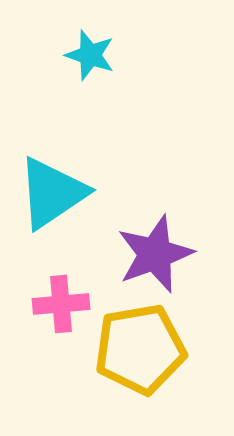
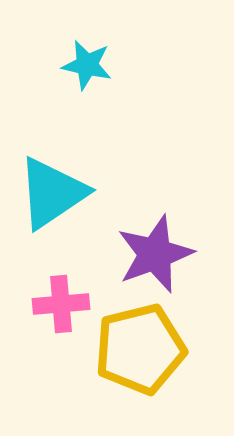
cyan star: moved 3 px left, 10 px down; rotated 6 degrees counterclockwise
yellow pentagon: rotated 4 degrees counterclockwise
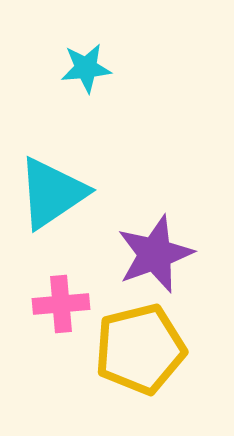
cyan star: moved 1 px left, 3 px down; rotated 18 degrees counterclockwise
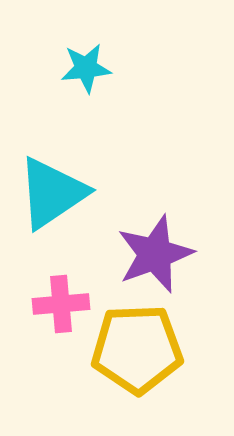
yellow pentagon: moved 3 px left; rotated 12 degrees clockwise
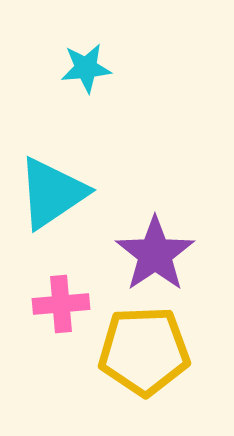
purple star: rotated 14 degrees counterclockwise
yellow pentagon: moved 7 px right, 2 px down
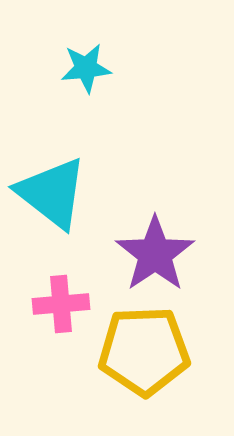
cyan triangle: rotated 48 degrees counterclockwise
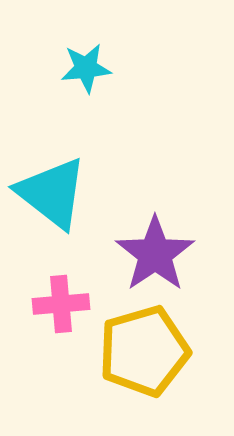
yellow pentagon: rotated 14 degrees counterclockwise
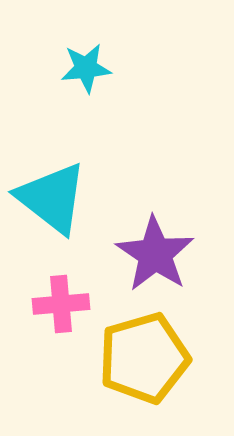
cyan triangle: moved 5 px down
purple star: rotated 4 degrees counterclockwise
yellow pentagon: moved 7 px down
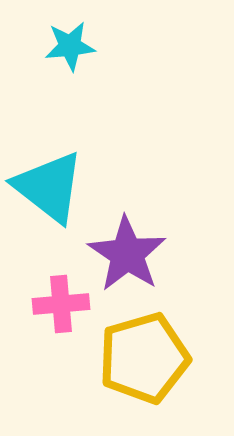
cyan star: moved 16 px left, 22 px up
cyan triangle: moved 3 px left, 11 px up
purple star: moved 28 px left
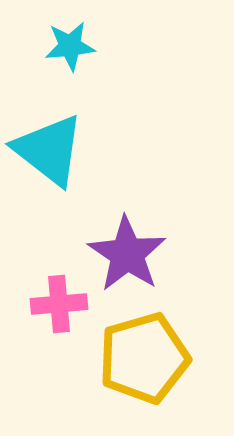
cyan triangle: moved 37 px up
pink cross: moved 2 px left
